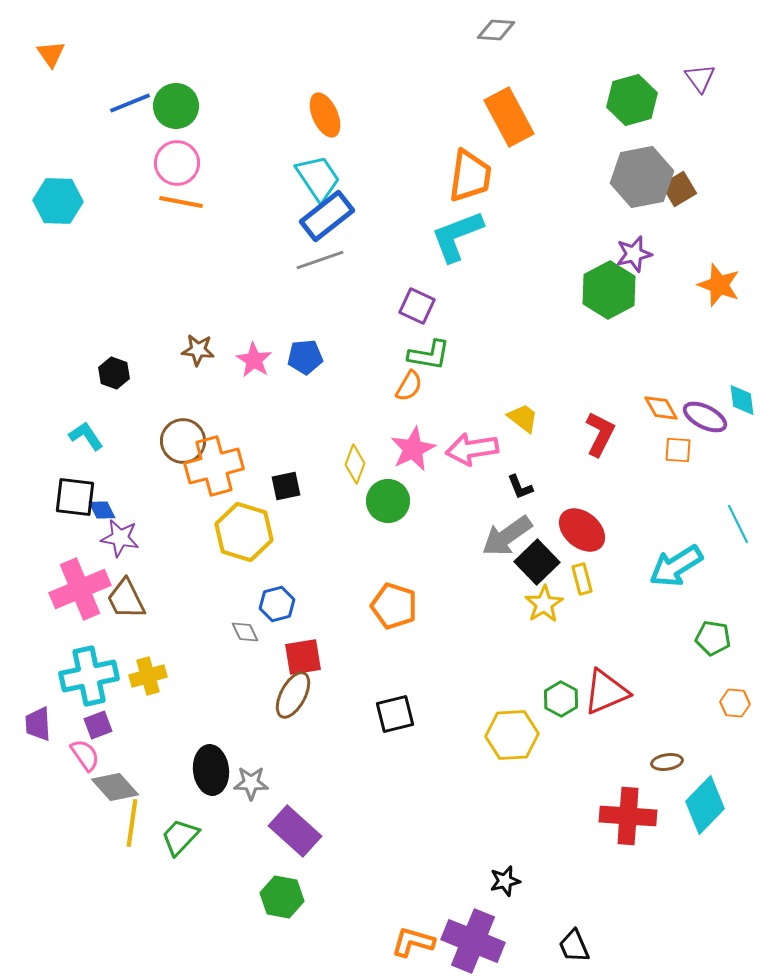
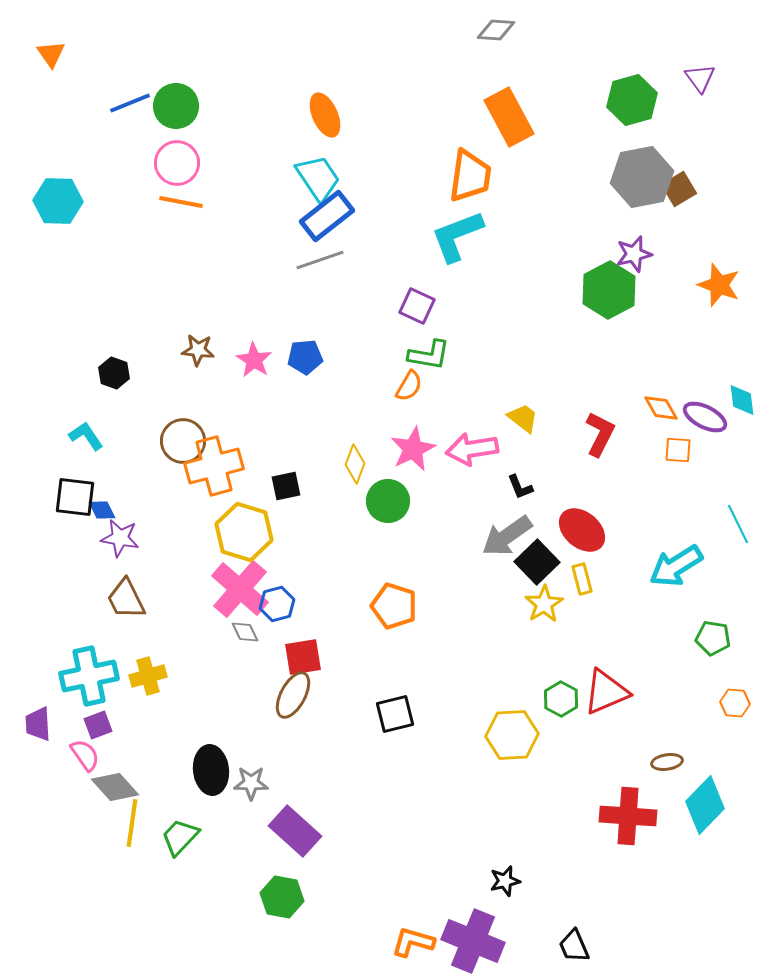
pink cross at (80, 589): moved 160 px right; rotated 26 degrees counterclockwise
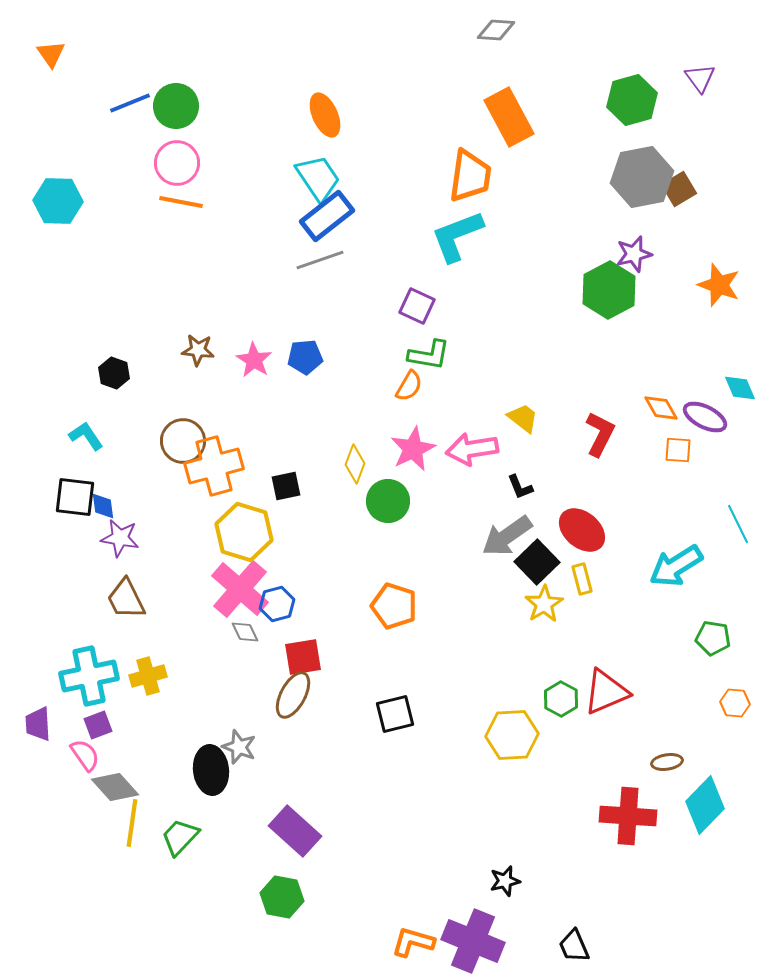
cyan diamond at (742, 400): moved 2 px left, 12 px up; rotated 16 degrees counterclockwise
blue diamond at (102, 510): moved 1 px right, 4 px up; rotated 20 degrees clockwise
gray star at (251, 783): moved 12 px left, 36 px up; rotated 20 degrees clockwise
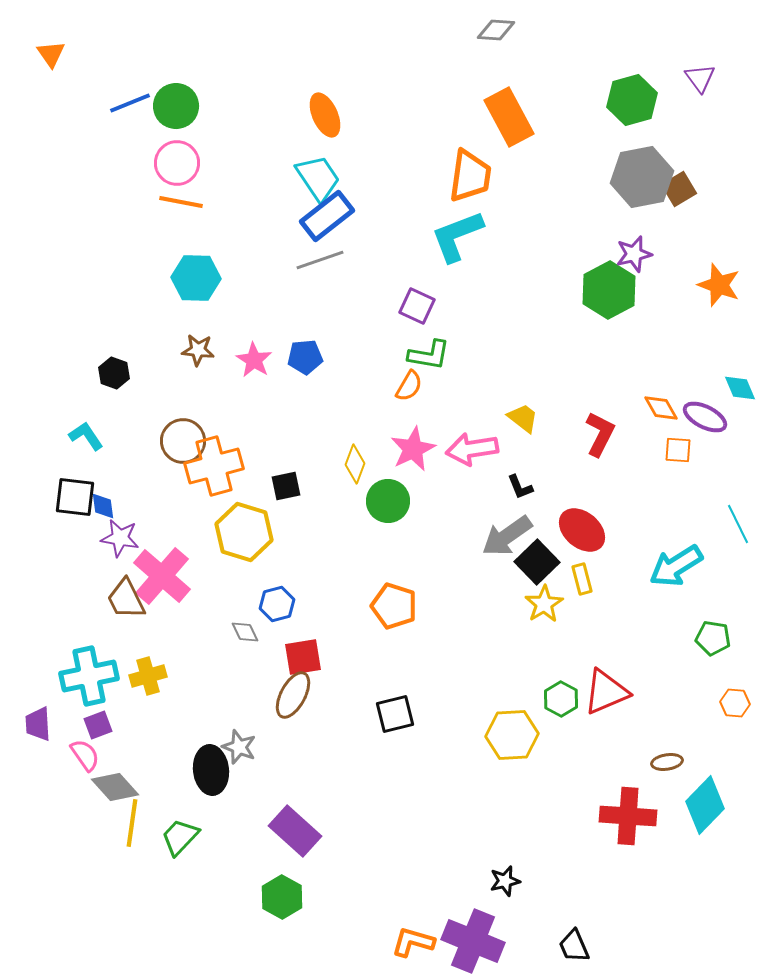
cyan hexagon at (58, 201): moved 138 px right, 77 px down
pink cross at (240, 589): moved 78 px left, 13 px up
green hexagon at (282, 897): rotated 18 degrees clockwise
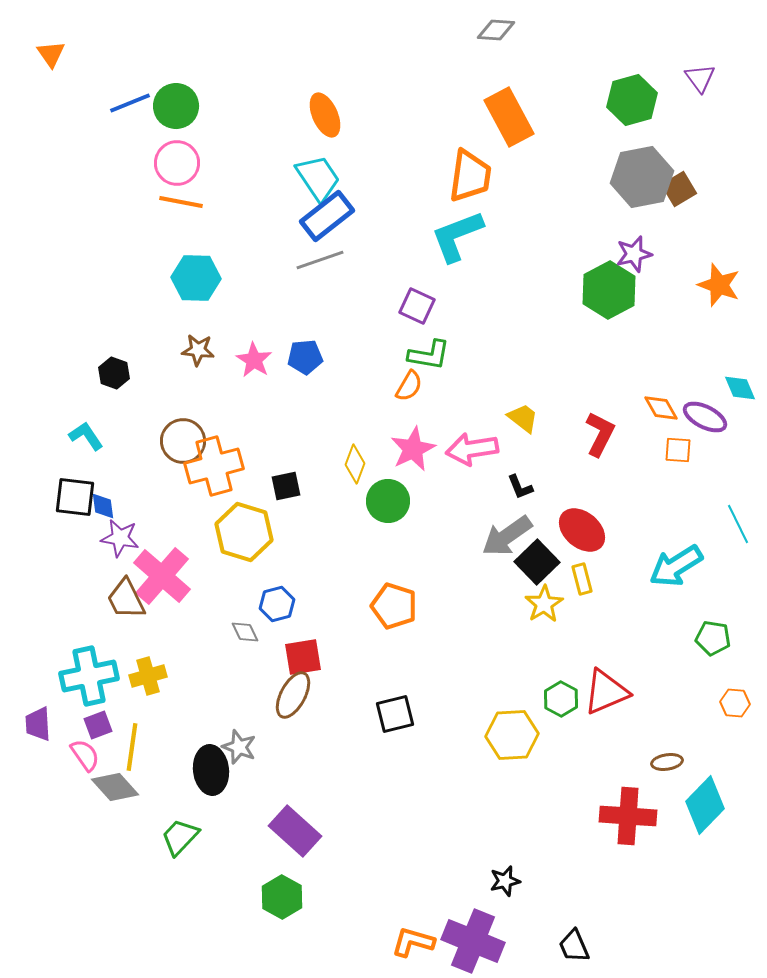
yellow line at (132, 823): moved 76 px up
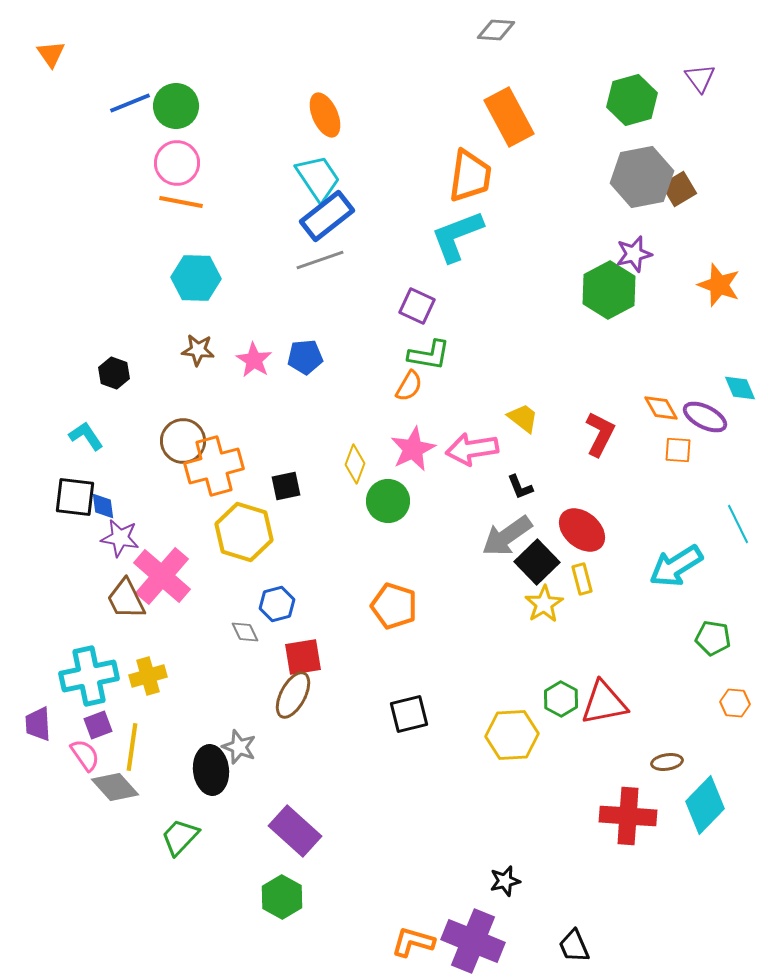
red triangle at (606, 692): moved 2 px left, 11 px down; rotated 12 degrees clockwise
black square at (395, 714): moved 14 px right
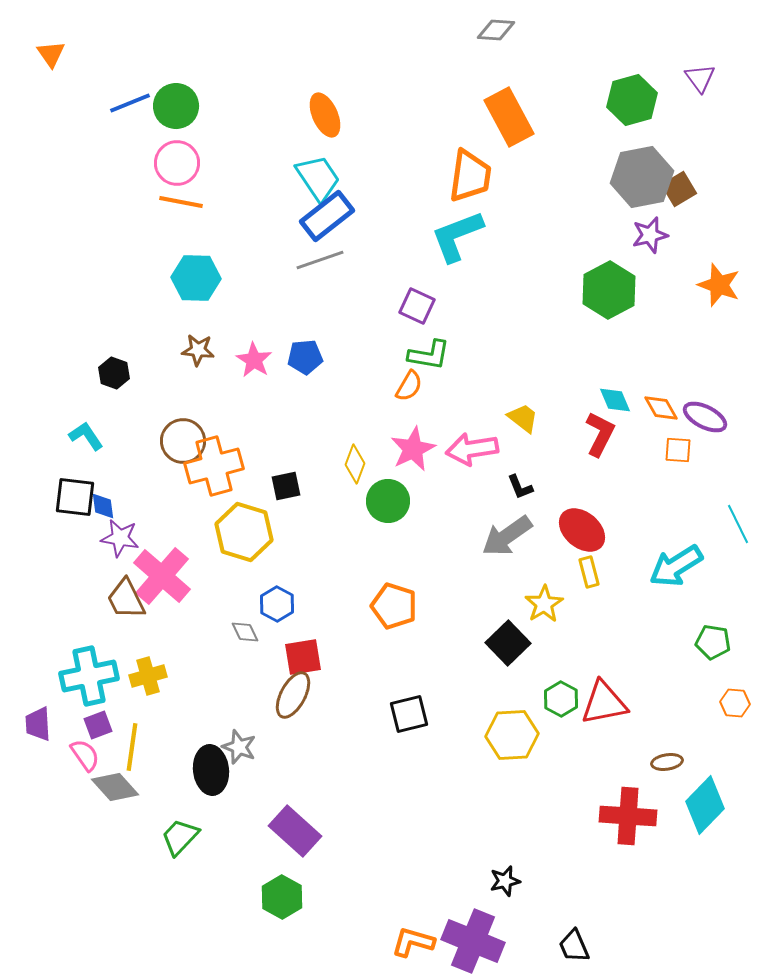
purple star at (634, 254): moved 16 px right, 19 px up
cyan diamond at (740, 388): moved 125 px left, 12 px down
black square at (537, 562): moved 29 px left, 81 px down
yellow rectangle at (582, 579): moved 7 px right, 7 px up
blue hexagon at (277, 604): rotated 16 degrees counterclockwise
green pentagon at (713, 638): moved 4 px down
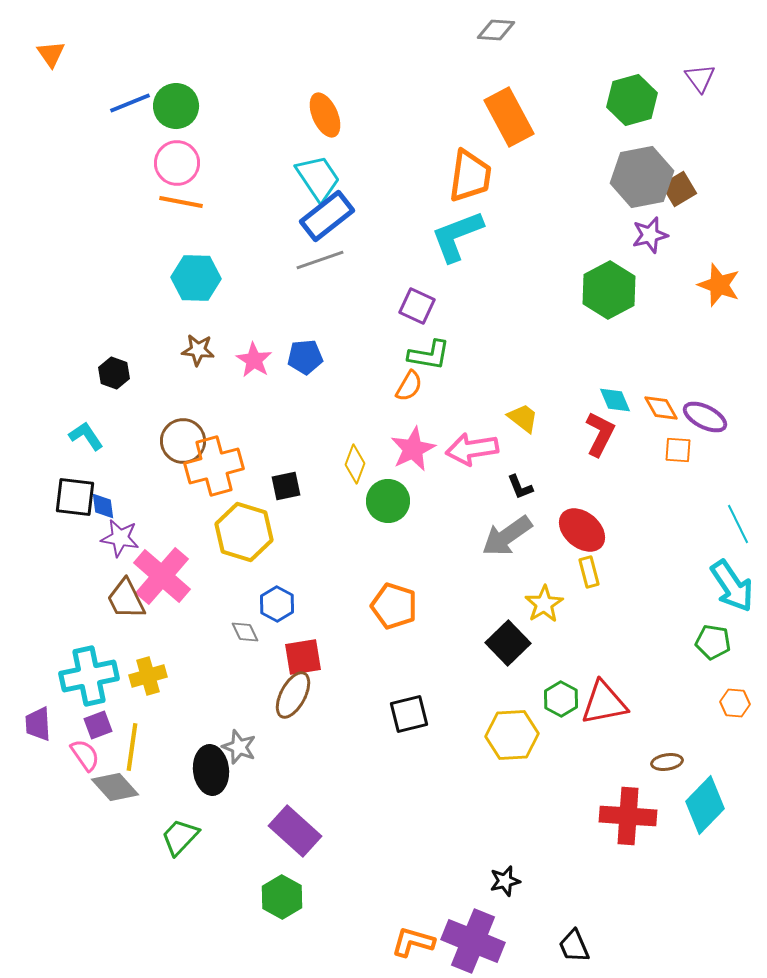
cyan arrow at (676, 566): moved 56 px right, 20 px down; rotated 92 degrees counterclockwise
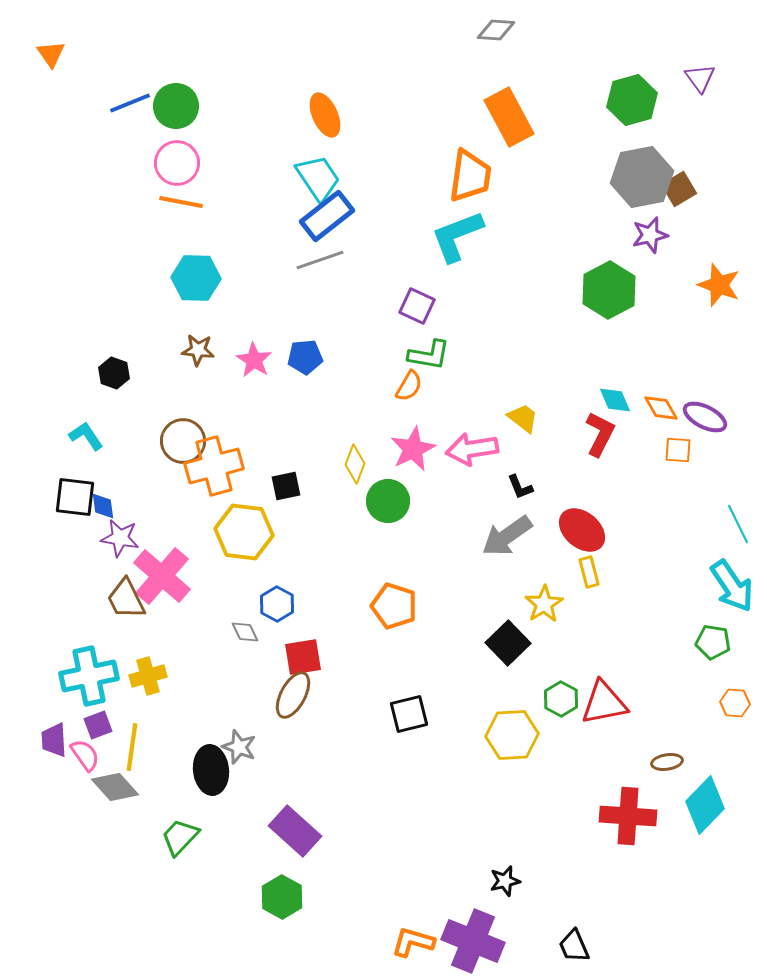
yellow hexagon at (244, 532): rotated 10 degrees counterclockwise
purple trapezoid at (38, 724): moved 16 px right, 16 px down
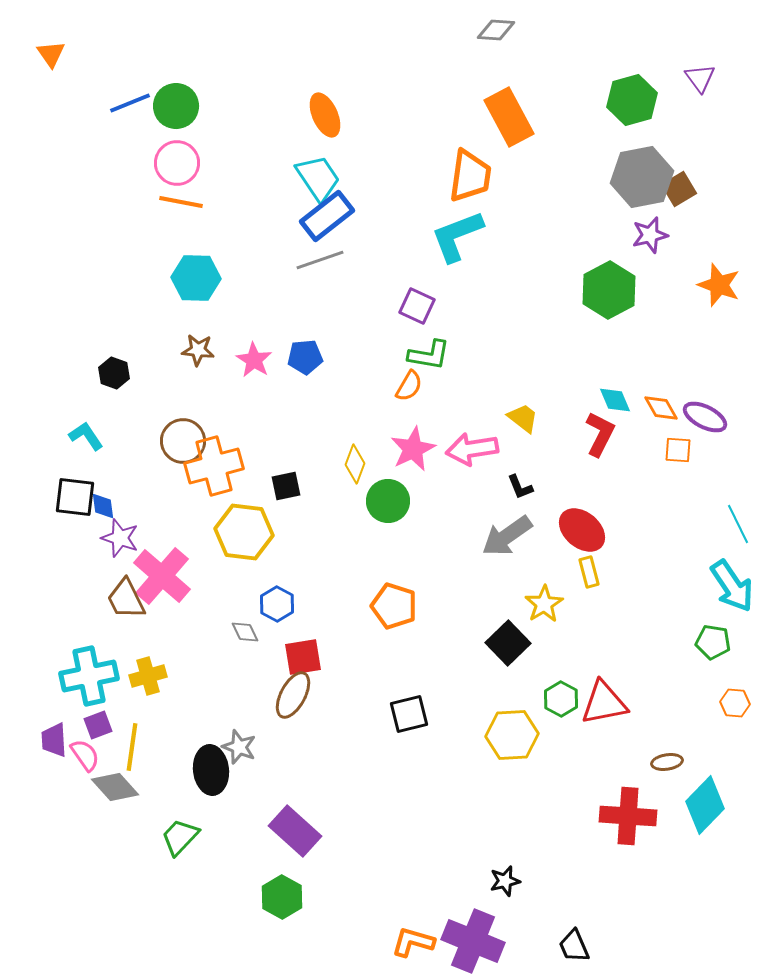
purple star at (120, 538): rotated 9 degrees clockwise
